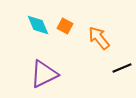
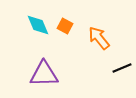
purple triangle: rotated 24 degrees clockwise
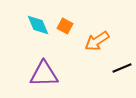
orange arrow: moved 2 px left, 3 px down; rotated 85 degrees counterclockwise
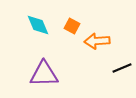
orange square: moved 7 px right
orange arrow: rotated 30 degrees clockwise
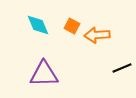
orange arrow: moved 6 px up
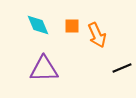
orange square: rotated 28 degrees counterclockwise
orange arrow: rotated 110 degrees counterclockwise
purple triangle: moved 5 px up
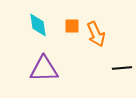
cyan diamond: rotated 15 degrees clockwise
orange arrow: moved 1 px left, 1 px up
black line: rotated 18 degrees clockwise
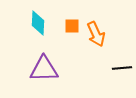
cyan diamond: moved 2 px up; rotated 10 degrees clockwise
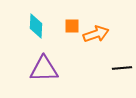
cyan diamond: moved 2 px left, 3 px down
orange arrow: rotated 85 degrees counterclockwise
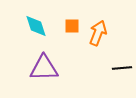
cyan diamond: rotated 20 degrees counterclockwise
orange arrow: moved 2 px right, 1 px up; rotated 50 degrees counterclockwise
purple triangle: moved 1 px up
